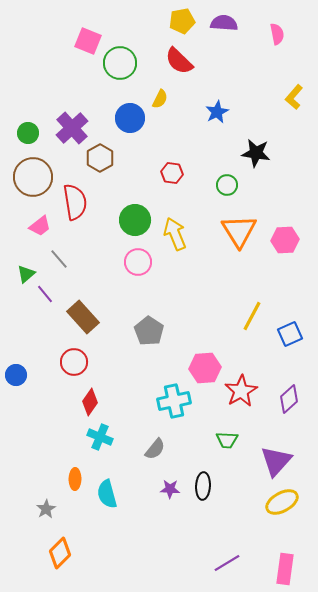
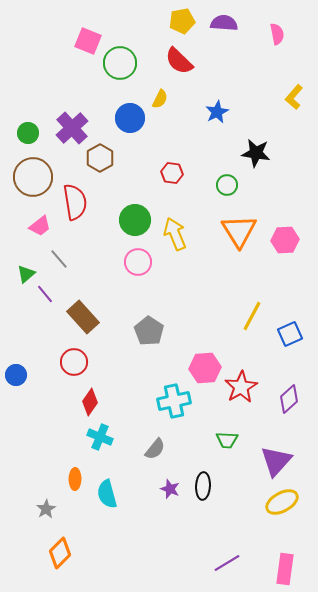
red star at (241, 391): moved 4 px up
purple star at (170, 489): rotated 18 degrees clockwise
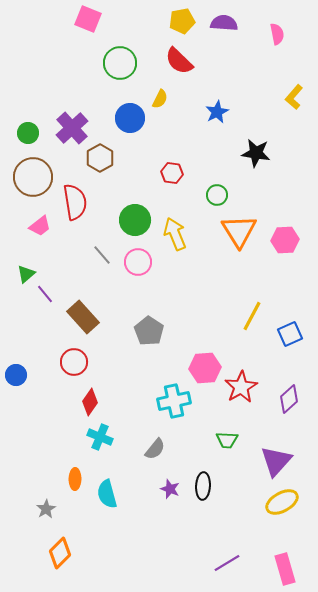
pink square at (88, 41): moved 22 px up
green circle at (227, 185): moved 10 px left, 10 px down
gray line at (59, 259): moved 43 px right, 4 px up
pink rectangle at (285, 569): rotated 24 degrees counterclockwise
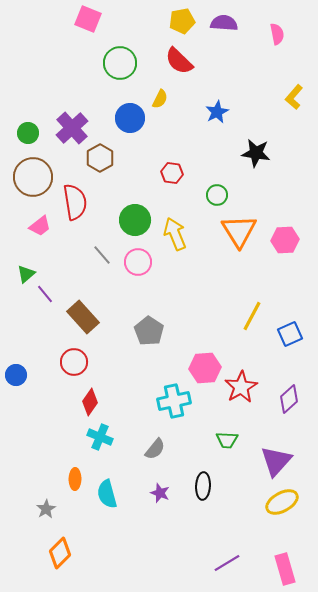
purple star at (170, 489): moved 10 px left, 4 px down
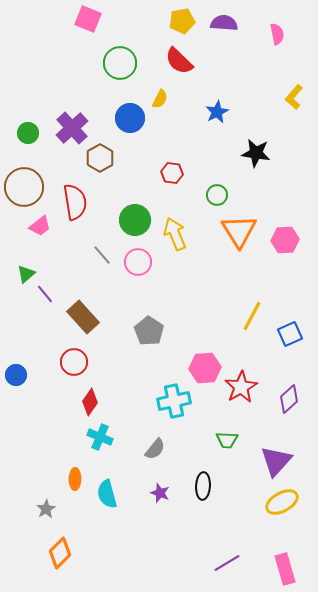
brown circle at (33, 177): moved 9 px left, 10 px down
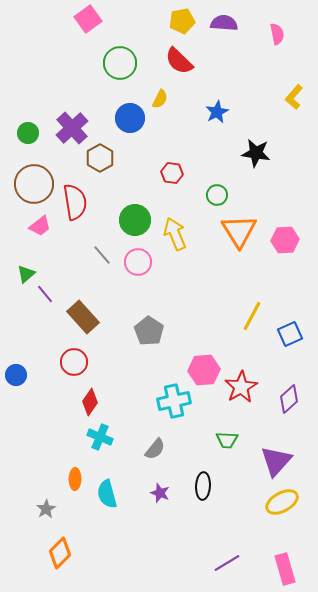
pink square at (88, 19): rotated 32 degrees clockwise
brown circle at (24, 187): moved 10 px right, 3 px up
pink hexagon at (205, 368): moved 1 px left, 2 px down
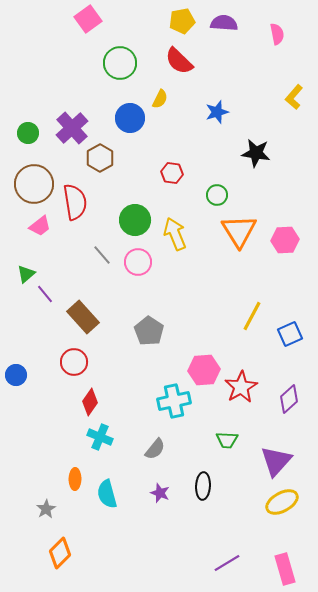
blue star at (217, 112): rotated 10 degrees clockwise
